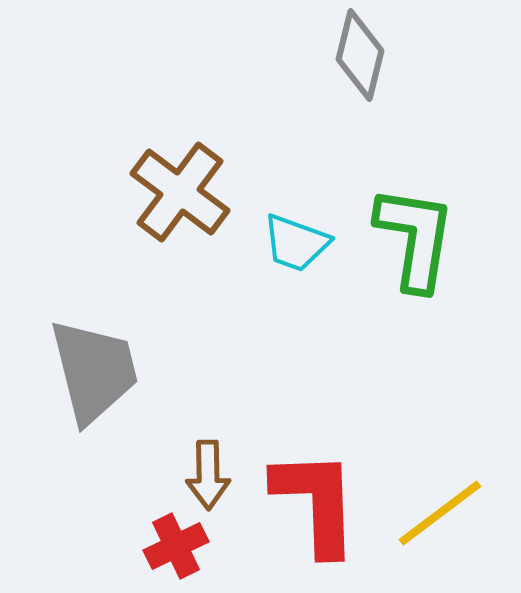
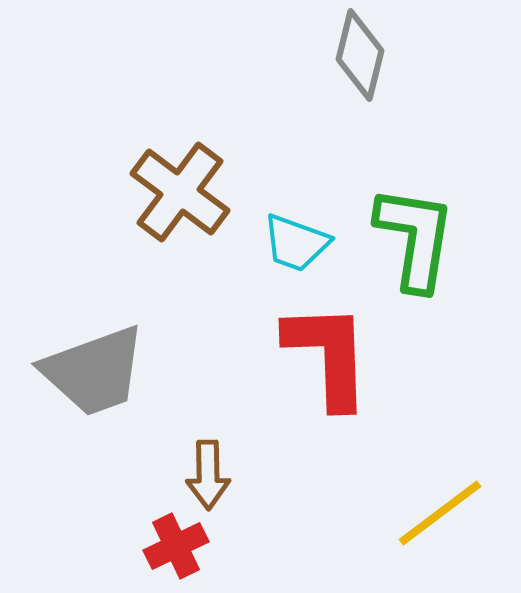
gray trapezoid: rotated 84 degrees clockwise
red L-shape: moved 12 px right, 147 px up
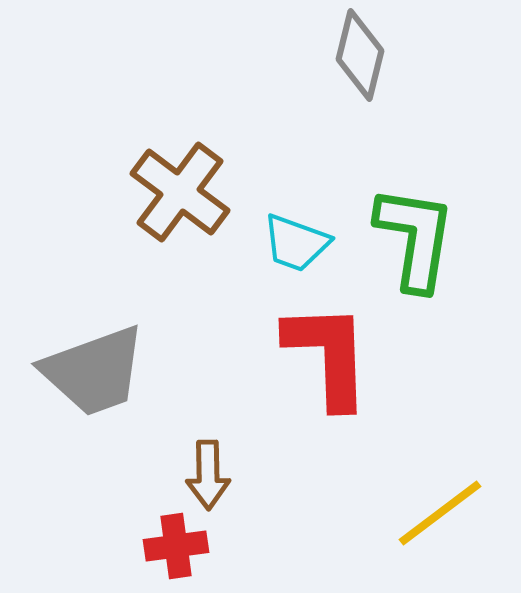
red cross: rotated 18 degrees clockwise
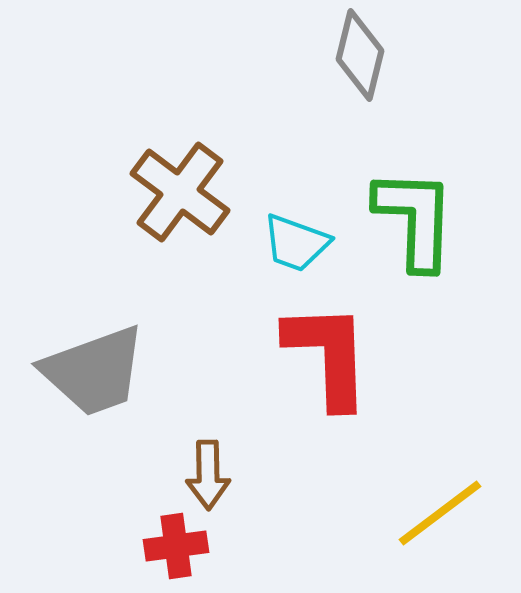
green L-shape: moved 19 px up; rotated 7 degrees counterclockwise
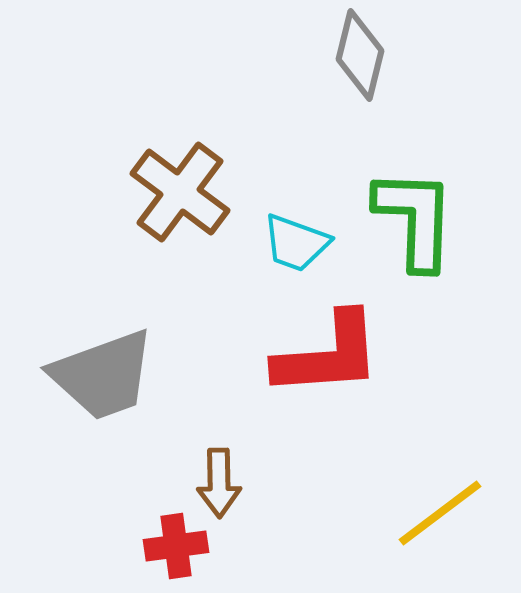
red L-shape: rotated 88 degrees clockwise
gray trapezoid: moved 9 px right, 4 px down
brown arrow: moved 11 px right, 8 px down
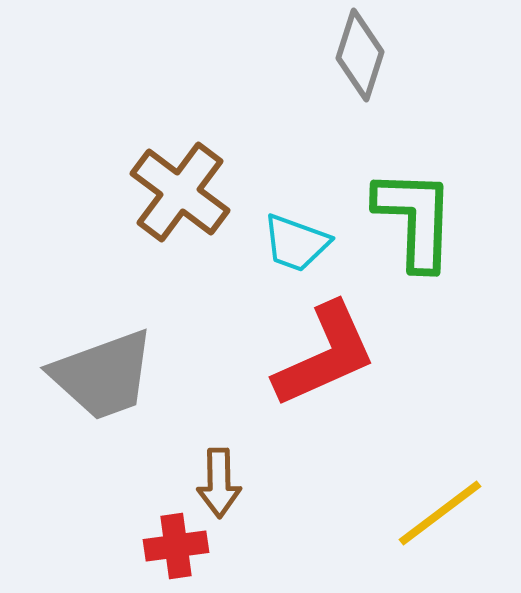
gray diamond: rotated 4 degrees clockwise
red L-shape: moved 3 px left; rotated 20 degrees counterclockwise
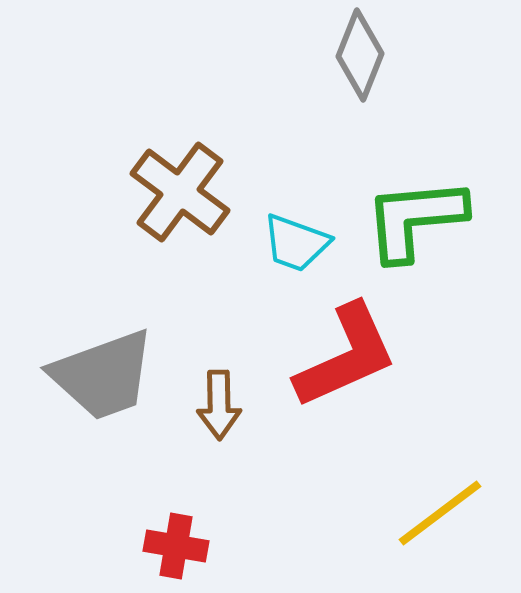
gray diamond: rotated 4 degrees clockwise
green L-shape: rotated 97 degrees counterclockwise
red L-shape: moved 21 px right, 1 px down
brown arrow: moved 78 px up
red cross: rotated 18 degrees clockwise
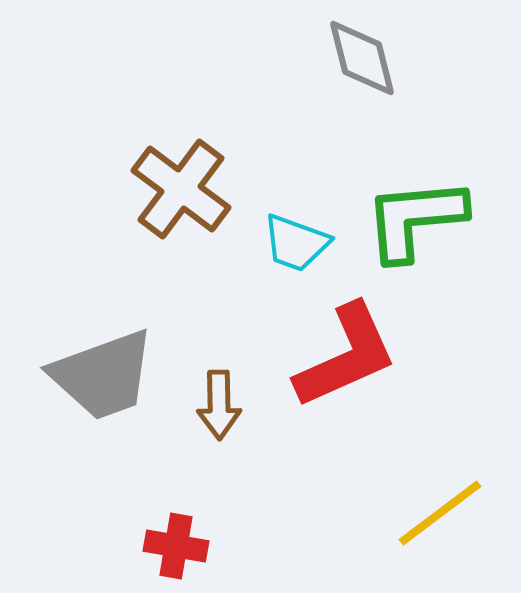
gray diamond: moved 2 px right, 3 px down; rotated 36 degrees counterclockwise
brown cross: moved 1 px right, 3 px up
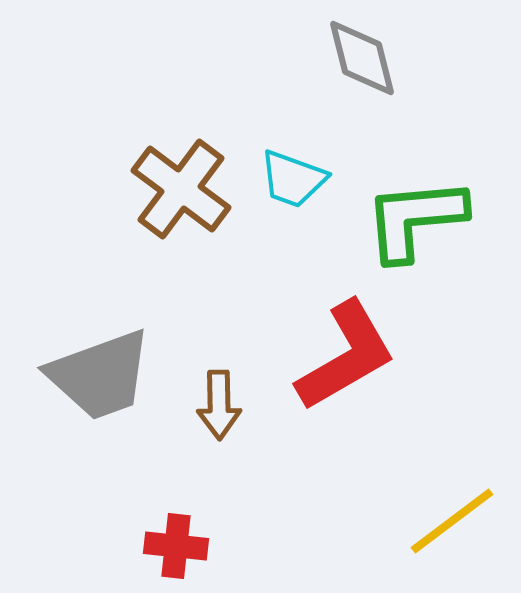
cyan trapezoid: moved 3 px left, 64 px up
red L-shape: rotated 6 degrees counterclockwise
gray trapezoid: moved 3 px left
yellow line: moved 12 px right, 8 px down
red cross: rotated 4 degrees counterclockwise
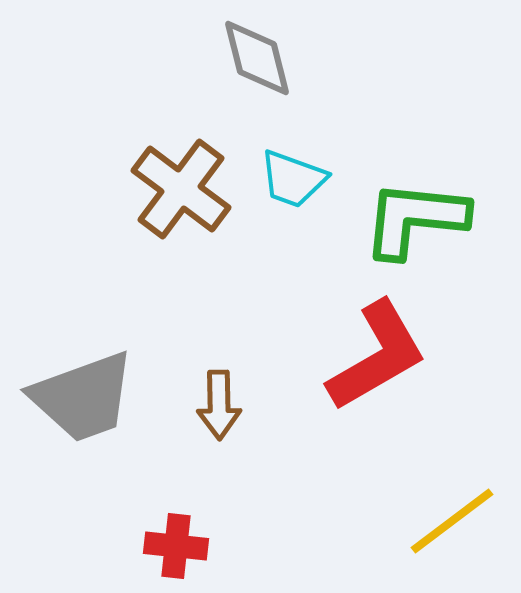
gray diamond: moved 105 px left
green L-shape: rotated 11 degrees clockwise
red L-shape: moved 31 px right
gray trapezoid: moved 17 px left, 22 px down
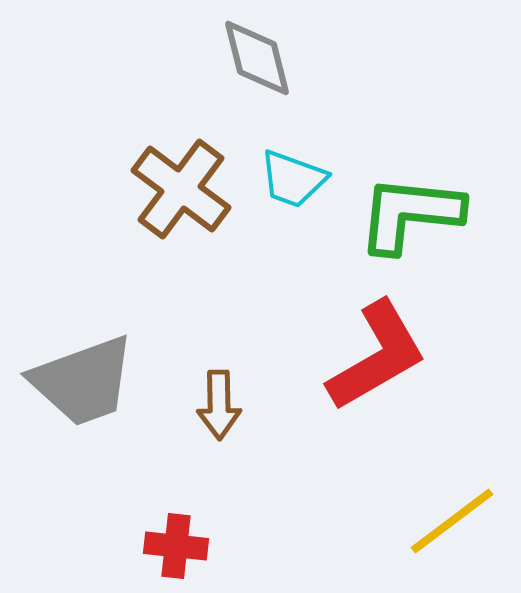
green L-shape: moved 5 px left, 5 px up
gray trapezoid: moved 16 px up
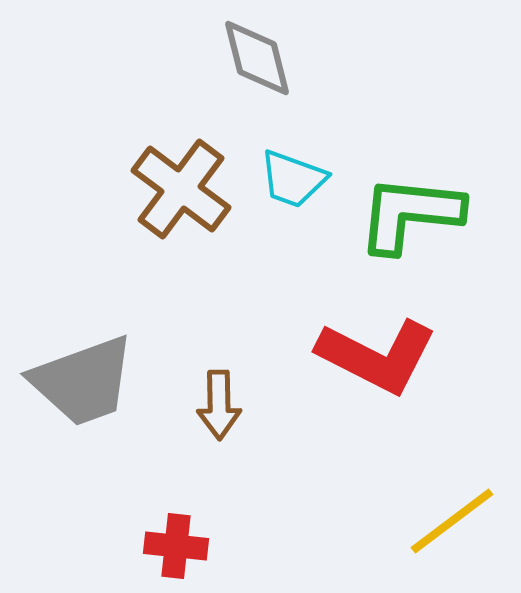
red L-shape: rotated 57 degrees clockwise
